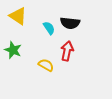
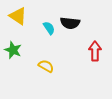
red arrow: moved 28 px right; rotated 12 degrees counterclockwise
yellow semicircle: moved 1 px down
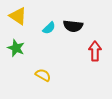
black semicircle: moved 3 px right, 3 px down
cyan semicircle: rotated 80 degrees clockwise
green star: moved 3 px right, 2 px up
yellow semicircle: moved 3 px left, 9 px down
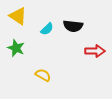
cyan semicircle: moved 2 px left, 1 px down
red arrow: rotated 90 degrees clockwise
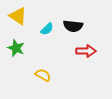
red arrow: moved 9 px left
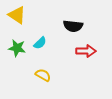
yellow triangle: moved 1 px left, 1 px up
cyan semicircle: moved 7 px left, 14 px down
green star: moved 1 px right; rotated 12 degrees counterclockwise
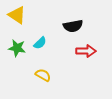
black semicircle: rotated 18 degrees counterclockwise
